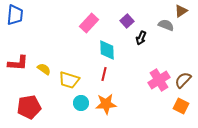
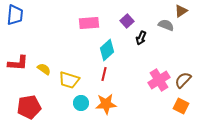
pink rectangle: rotated 42 degrees clockwise
cyan diamond: rotated 50 degrees clockwise
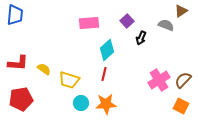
red pentagon: moved 8 px left, 8 px up
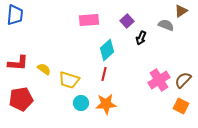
pink rectangle: moved 3 px up
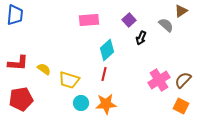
purple square: moved 2 px right, 1 px up
gray semicircle: rotated 21 degrees clockwise
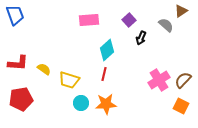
blue trapezoid: rotated 25 degrees counterclockwise
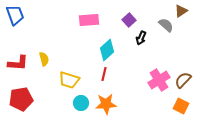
yellow semicircle: moved 10 px up; rotated 40 degrees clockwise
